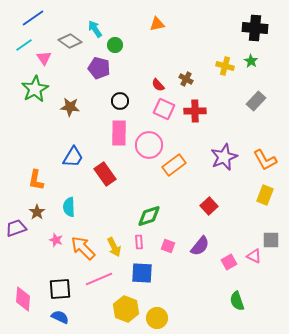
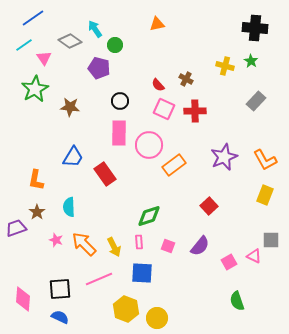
orange arrow at (83, 248): moved 1 px right, 4 px up
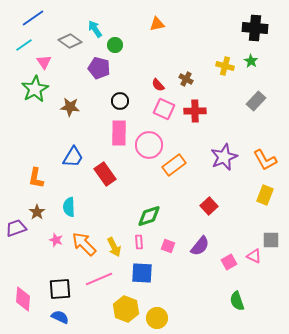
pink triangle at (44, 58): moved 4 px down
orange L-shape at (36, 180): moved 2 px up
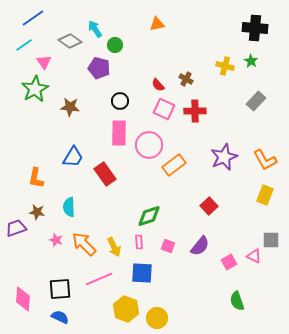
brown star at (37, 212): rotated 28 degrees counterclockwise
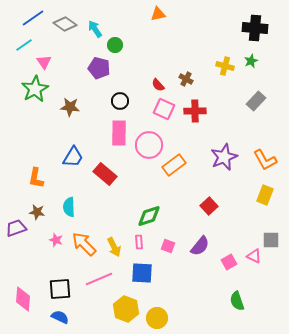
orange triangle at (157, 24): moved 1 px right, 10 px up
gray diamond at (70, 41): moved 5 px left, 17 px up
green star at (251, 61): rotated 16 degrees clockwise
red rectangle at (105, 174): rotated 15 degrees counterclockwise
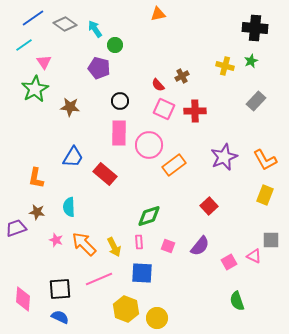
brown cross at (186, 79): moved 4 px left, 3 px up; rotated 32 degrees clockwise
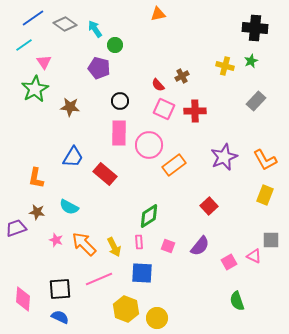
cyan semicircle at (69, 207): rotated 60 degrees counterclockwise
green diamond at (149, 216): rotated 15 degrees counterclockwise
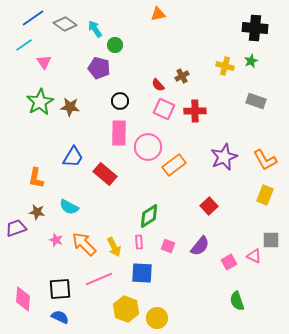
green star at (35, 89): moved 5 px right, 13 px down
gray rectangle at (256, 101): rotated 66 degrees clockwise
pink circle at (149, 145): moved 1 px left, 2 px down
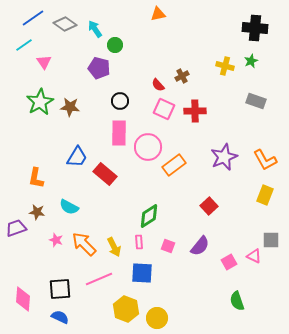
blue trapezoid at (73, 157): moved 4 px right
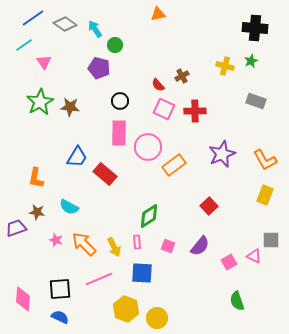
purple star at (224, 157): moved 2 px left, 3 px up
pink rectangle at (139, 242): moved 2 px left
